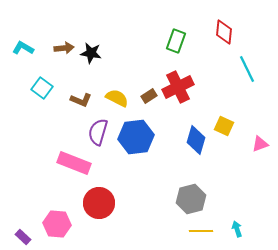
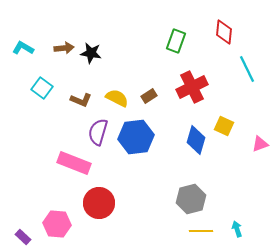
red cross: moved 14 px right
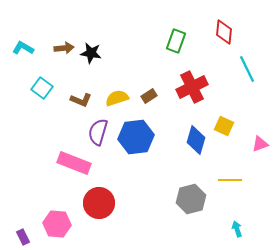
yellow semicircle: rotated 45 degrees counterclockwise
yellow line: moved 29 px right, 51 px up
purple rectangle: rotated 21 degrees clockwise
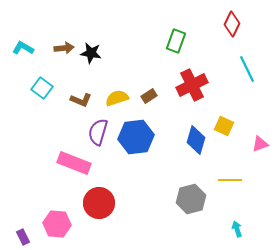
red diamond: moved 8 px right, 8 px up; rotated 20 degrees clockwise
red cross: moved 2 px up
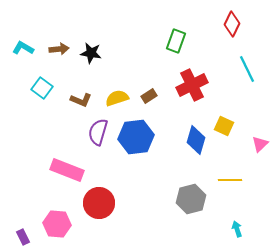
brown arrow: moved 5 px left, 1 px down
pink triangle: rotated 24 degrees counterclockwise
pink rectangle: moved 7 px left, 7 px down
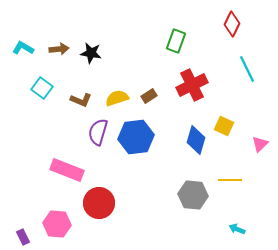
gray hexagon: moved 2 px right, 4 px up; rotated 20 degrees clockwise
cyan arrow: rotated 49 degrees counterclockwise
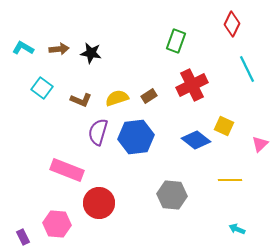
blue diamond: rotated 68 degrees counterclockwise
gray hexagon: moved 21 px left
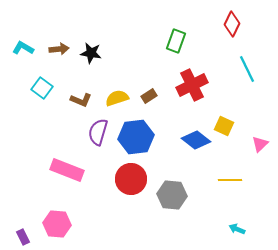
red circle: moved 32 px right, 24 px up
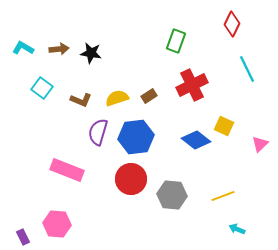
yellow line: moved 7 px left, 16 px down; rotated 20 degrees counterclockwise
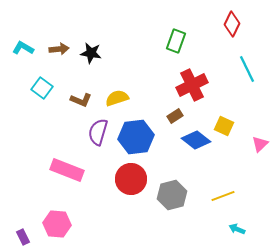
brown rectangle: moved 26 px right, 20 px down
gray hexagon: rotated 20 degrees counterclockwise
